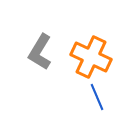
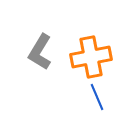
orange cross: rotated 36 degrees counterclockwise
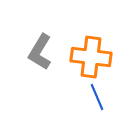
orange cross: rotated 18 degrees clockwise
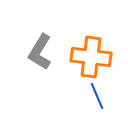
blue line: moved 1 px up
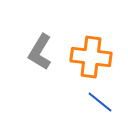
blue line: moved 3 px right, 6 px down; rotated 28 degrees counterclockwise
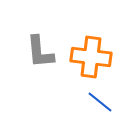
gray L-shape: rotated 36 degrees counterclockwise
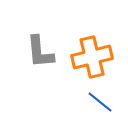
orange cross: moved 1 px right; rotated 21 degrees counterclockwise
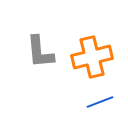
blue line: rotated 60 degrees counterclockwise
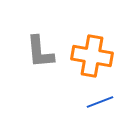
orange cross: moved 1 px up; rotated 24 degrees clockwise
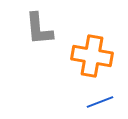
gray L-shape: moved 1 px left, 23 px up
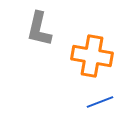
gray L-shape: rotated 18 degrees clockwise
